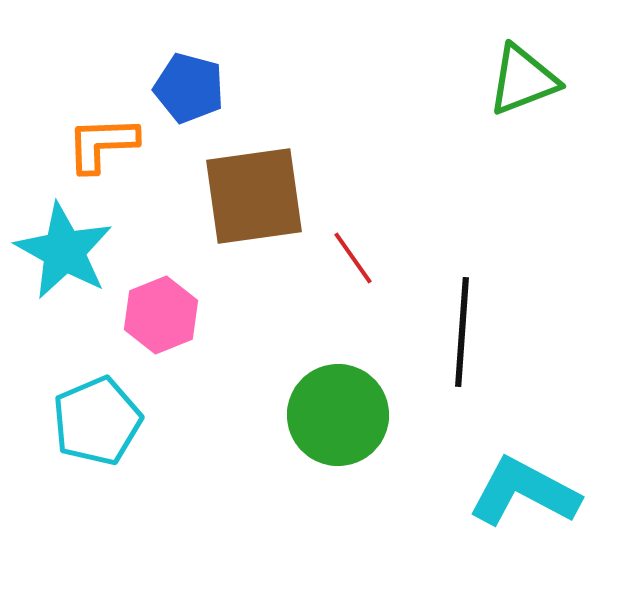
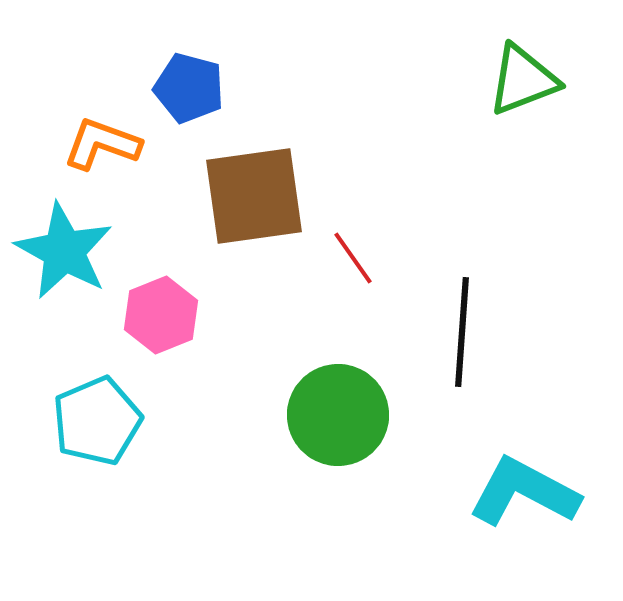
orange L-shape: rotated 22 degrees clockwise
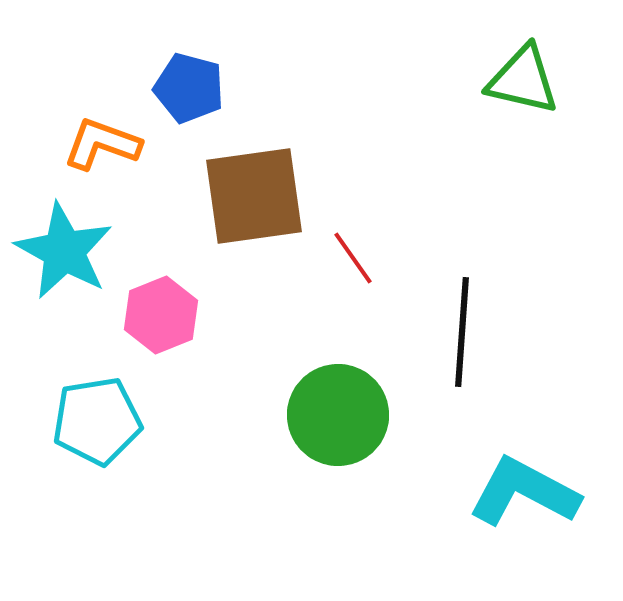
green triangle: rotated 34 degrees clockwise
cyan pentagon: rotated 14 degrees clockwise
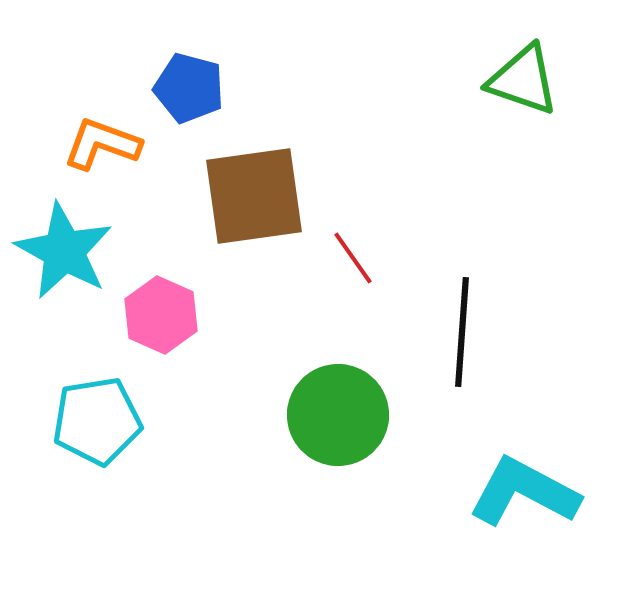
green triangle: rotated 6 degrees clockwise
pink hexagon: rotated 14 degrees counterclockwise
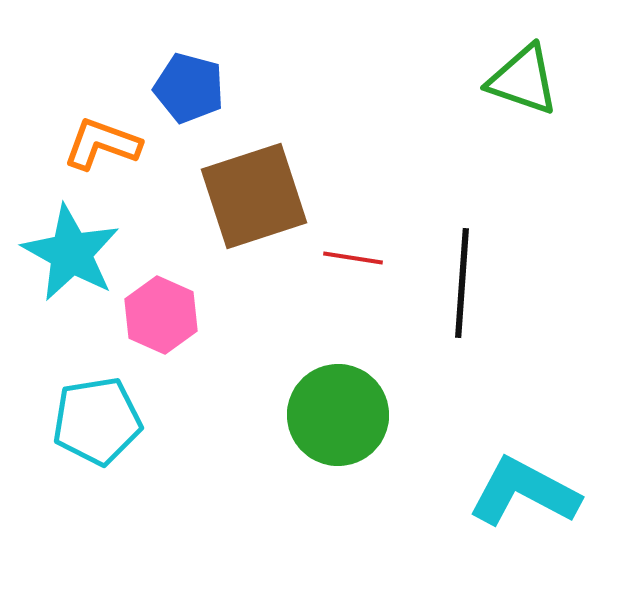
brown square: rotated 10 degrees counterclockwise
cyan star: moved 7 px right, 2 px down
red line: rotated 46 degrees counterclockwise
black line: moved 49 px up
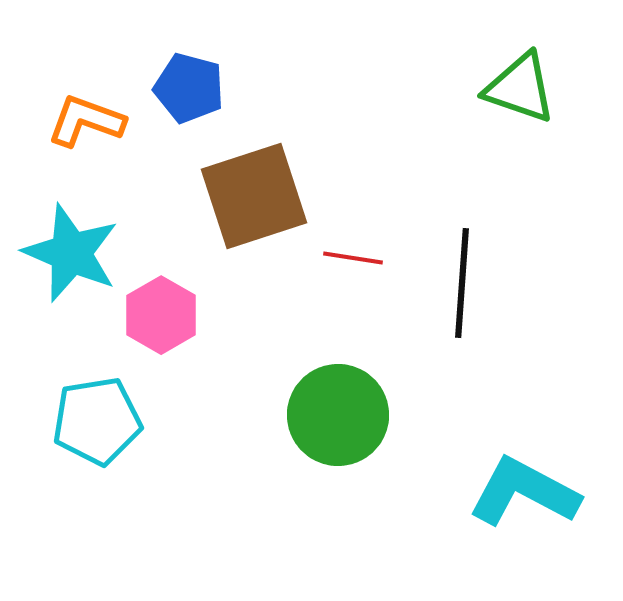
green triangle: moved 3 px left, 8 px down
orange L-shape: moved 16 px left, 23 px up
cyan star: rotated 6 degrees counterclockwise
pink hexagon: rotated 6 degrees clockwise
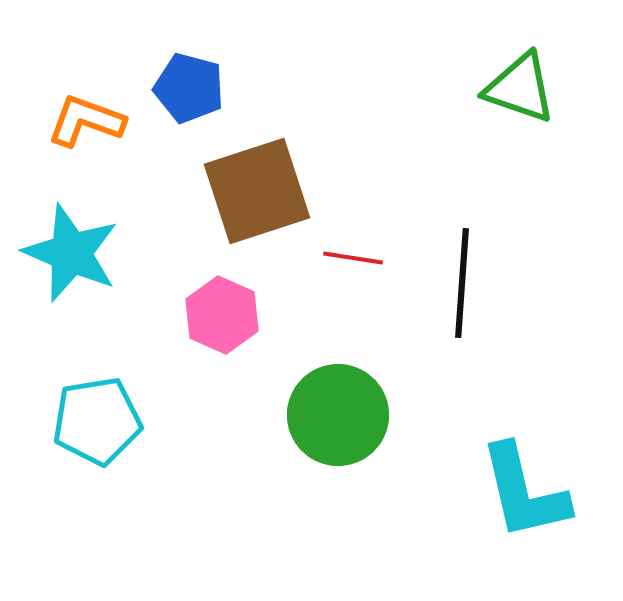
brown square: moved 3 px right, 5 px up
pink hexagon: moved 61 px right; rotated 6 degrees counterclockwise
cyan L-shape: rotated 131 degrees counterclockwise
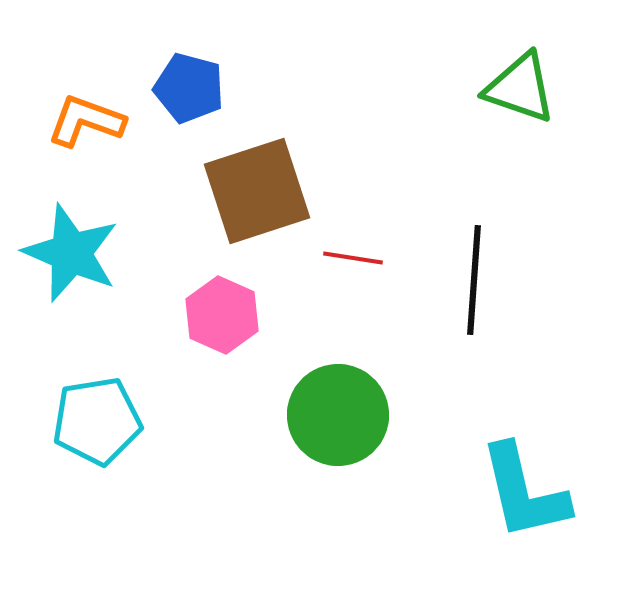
black line: moved 12 px right, 3 px up
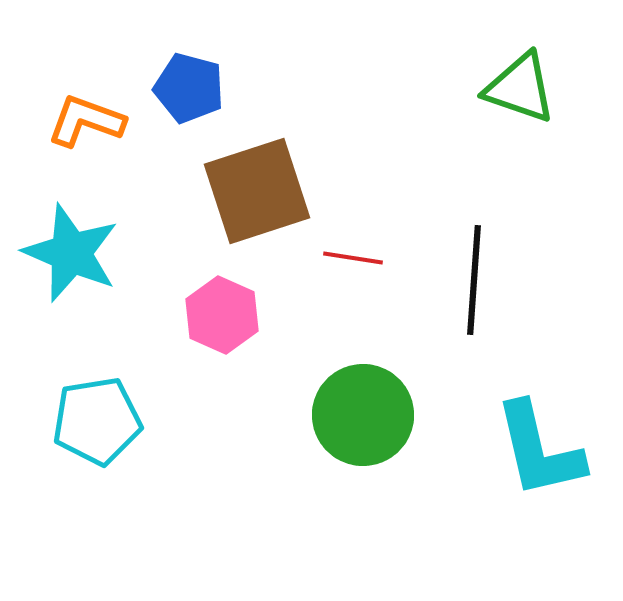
green circle: moved 25 px right
cyan L-shape: moved 15 px right, 42 px up
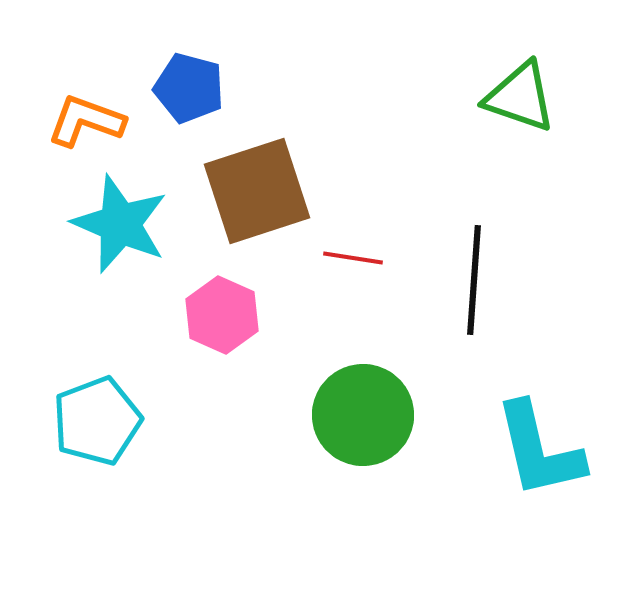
green triangle: moved 9 px down
cyan star: moved 49 px right, 29 px up
cyan pentagon: rotated 12 degrees counterclockwise
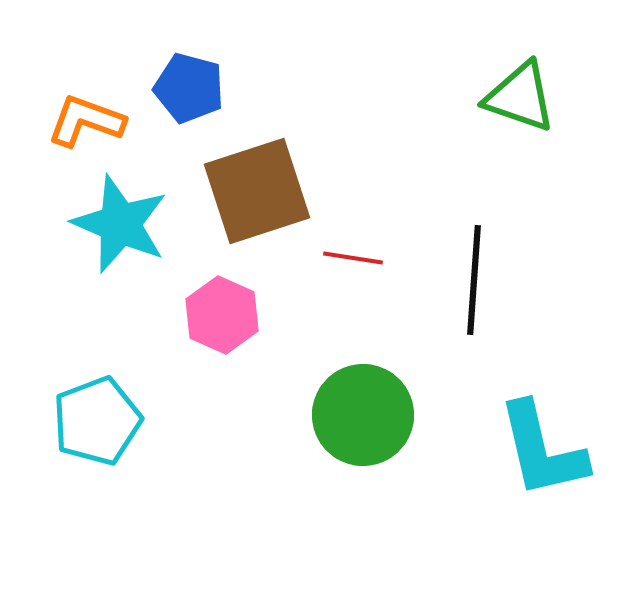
cyan L-shape: moved 3 px right
